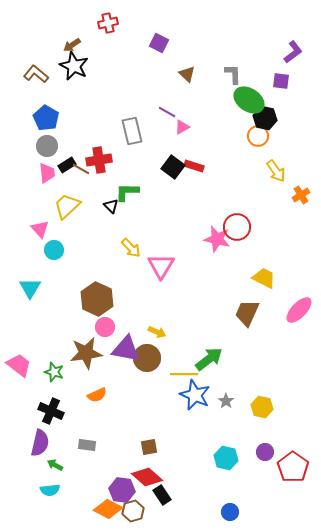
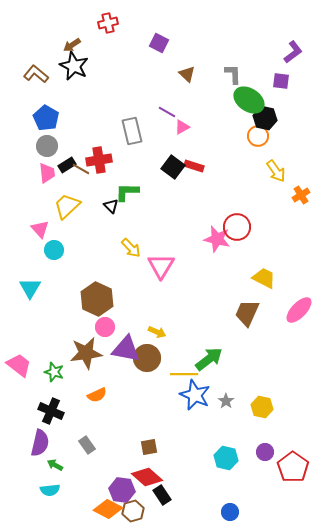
gray rectangle at (87, 445): rotated 48 degrees clockwise
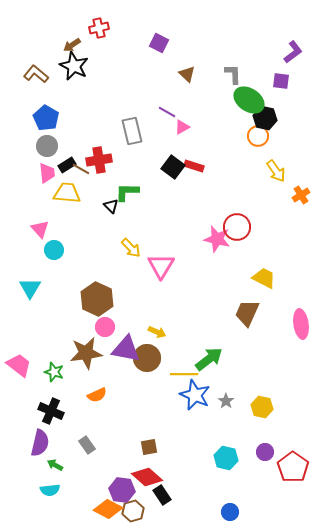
red cross at (108, 23): moved 9 px left, 5 px down
yellow trapezoid at (67, 206): moved 13 px up; rotated 48 degrees clockwise
pink ellipse at (299, 310): moved 2 px right, 14 px down; rotated 52 degrees counterclockwise
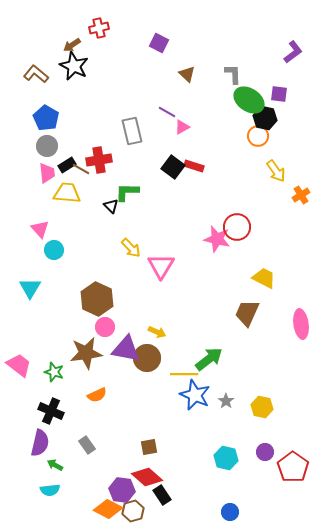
purple square at (281, 81): moved 2 px left, 13 px down
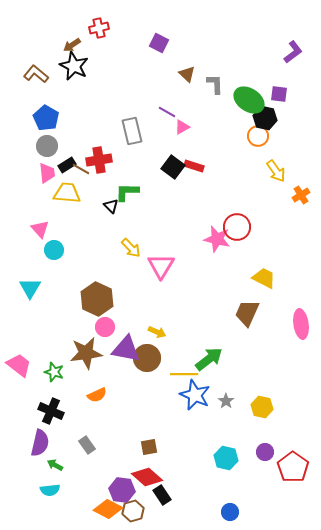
gray L-shape at (233, 74): moved 18 px left, 10 px down
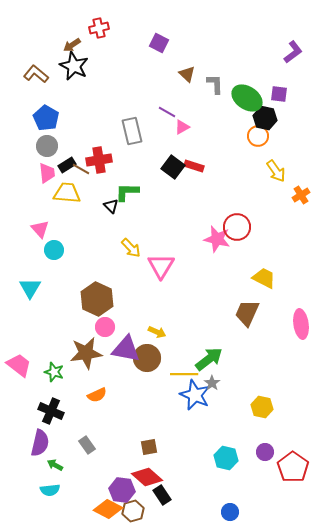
green ellipse at (249, 100): moved 2 px left, 2 px up
gray star at (226, 401): moved 14 px left, 18 px up
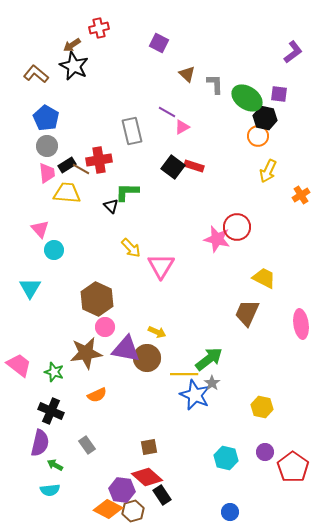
yellow arrow at (276, 171): moved 8 px left; rotated 60 degrees clockwise
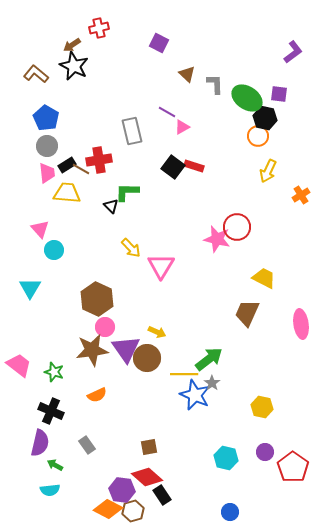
purple triangle at (126, 349): rotated 44 degrees clockwise
brown star at (86, 353): moved 6 px right, 3 px up
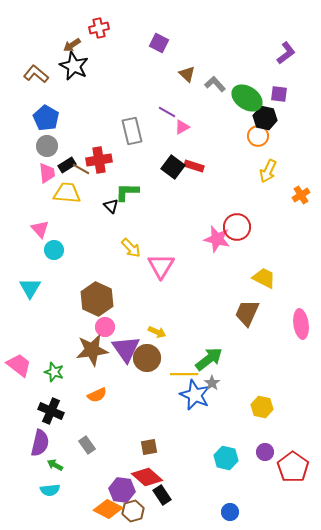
purple L-shape at (293, 52): moved 7 px left, 1 px down
gray L-shape at (215, 84): rotated 40 degrees counterclockwise
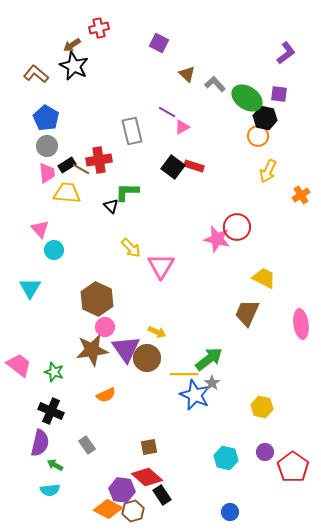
orange semicircle at (97, 395): moved 9 px right
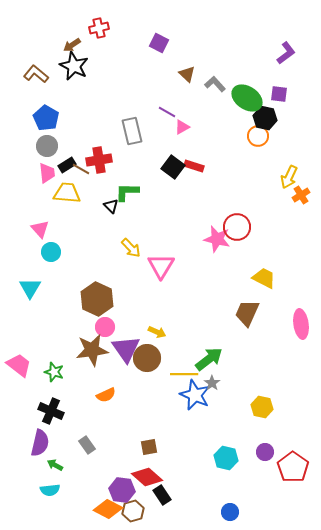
yellow arrow at (268, 171): moved 21 px right, 6 px down
cyan circle at (54, 250): moved 3 px left, 2 px down
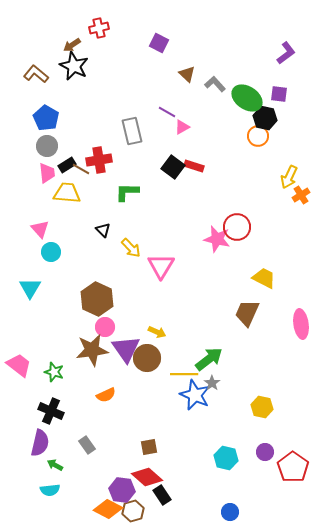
black triangle at (111, 206): moved 8 px left, 24 px down
